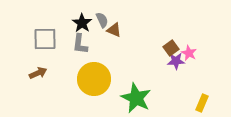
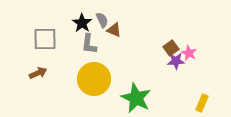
gray L-shape: moved 9 px right
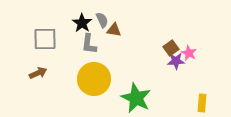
brown triangle: rotated 14 degrees counterclockwise
yellow rectangle: rotated 18 degrees counterclockwise
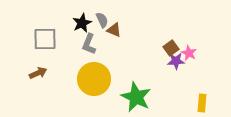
black star: rotated 12 degrees clockwise
brown triangle: rotated 14 degrees clockwise
gray L-shape: rotated 15 degrees clockwise
green star: moved 1 px up
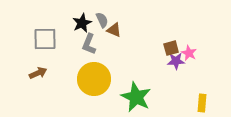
brown square: rotated 21 degrees clockwise
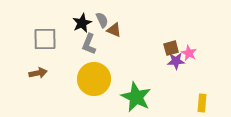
brown arrow: rotated 12 degrees clockwise
